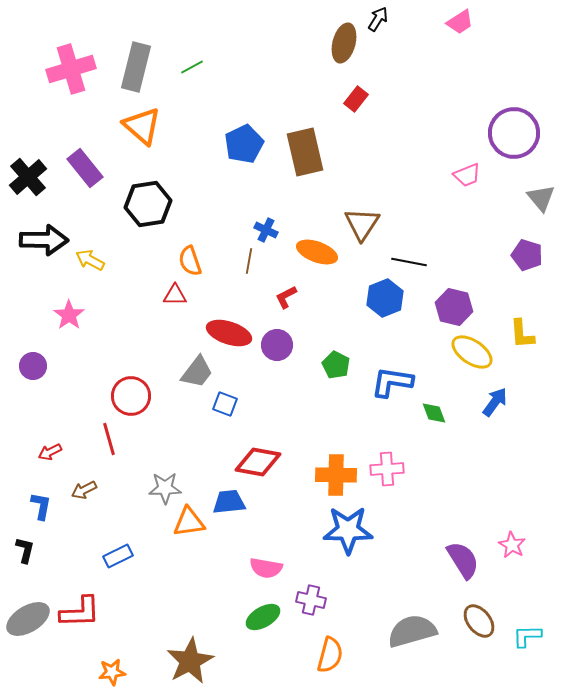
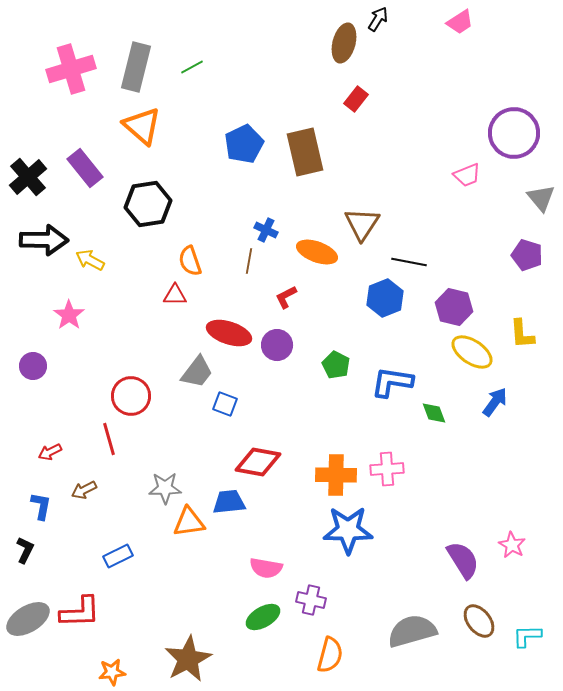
black L-shape at (25, 550): rotated 12 degrees clockwise
brown star at (190, 661): moved 2 px left, 2 px up
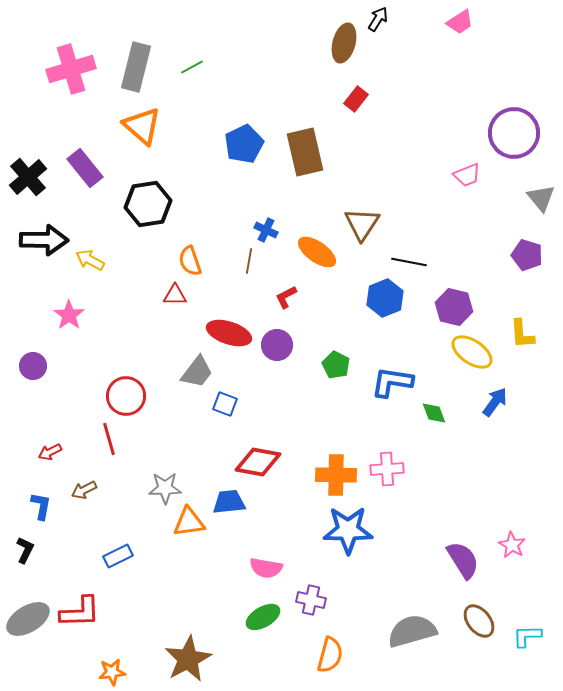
orange ellipse at (317, 252): rotated 15 degrees clockwise
red circle at (131, 396): moved 5 px left
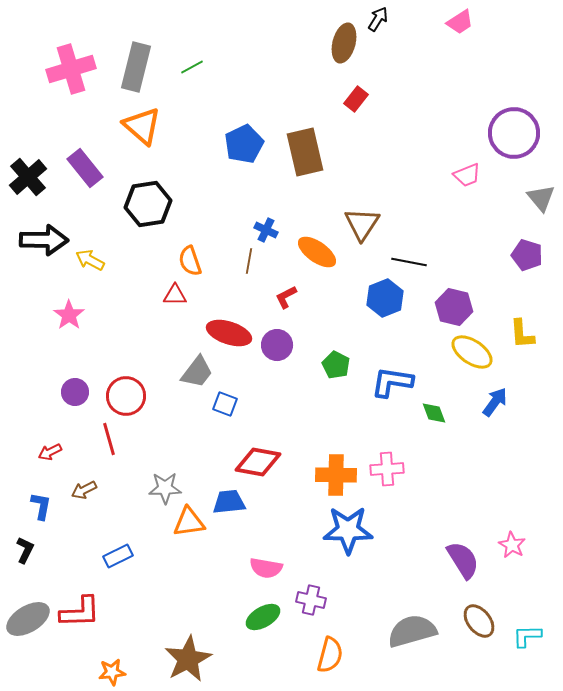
purple circle at (33, 366): moved 42 px right, 26 px down
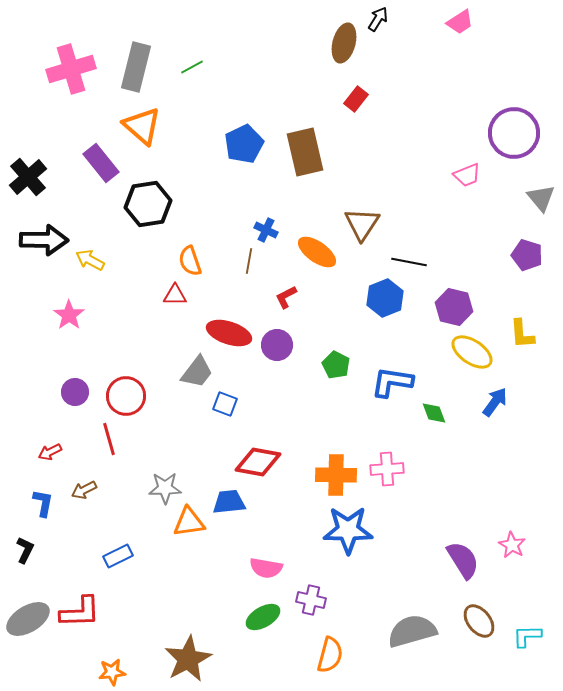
purple rectangle at (85, 168): moved 16 px right, 5 px up
blue L-shape at (41, 506): moved 2 px right, 3 px up
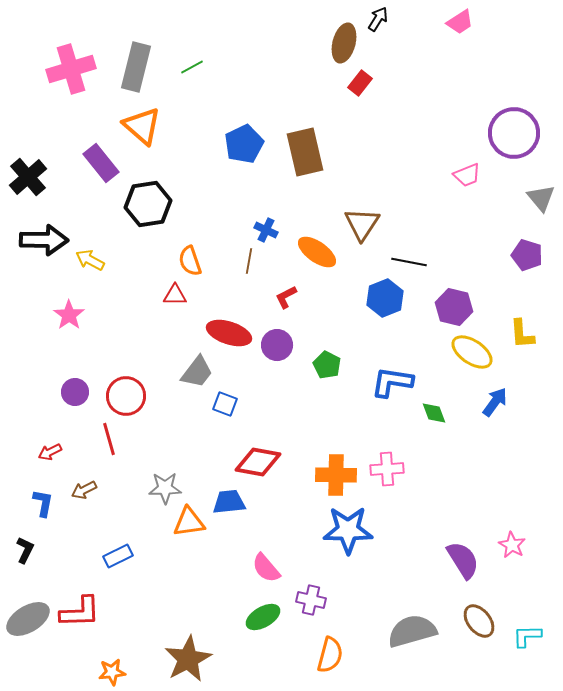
red rectangle at (356, 99): moved 4 px right, 16 px up
green pentagon at (336, 365): moved 9 px left
pink semicircle at (266, 568): rotated 40 degrees clockwise
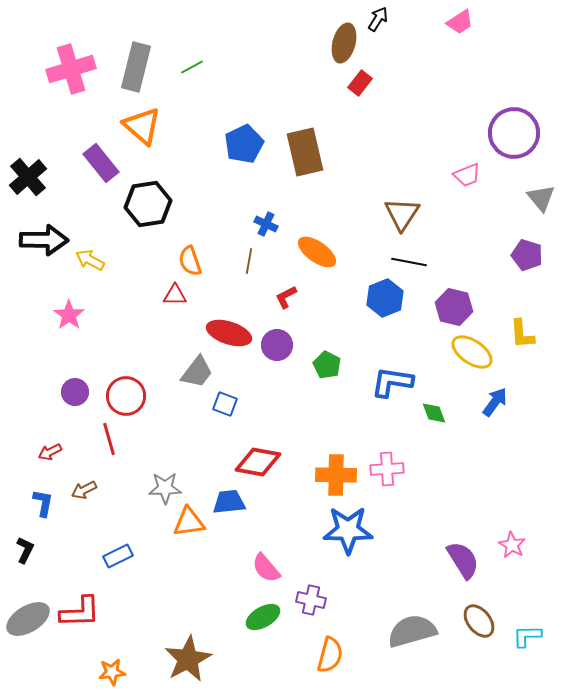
brown triangle at (362, 224): moved 40 px right, 10 px up
blue cross at (266, 230): moved 6 px up
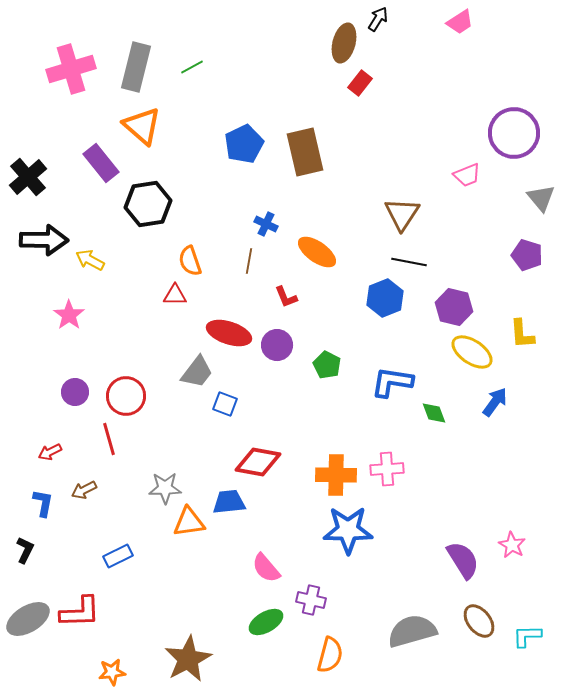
red L-shape at (286, 297): rotated 85 degrees counterclockwise
green ellipse at (263, 617): moved 3 px right, 5 px down
